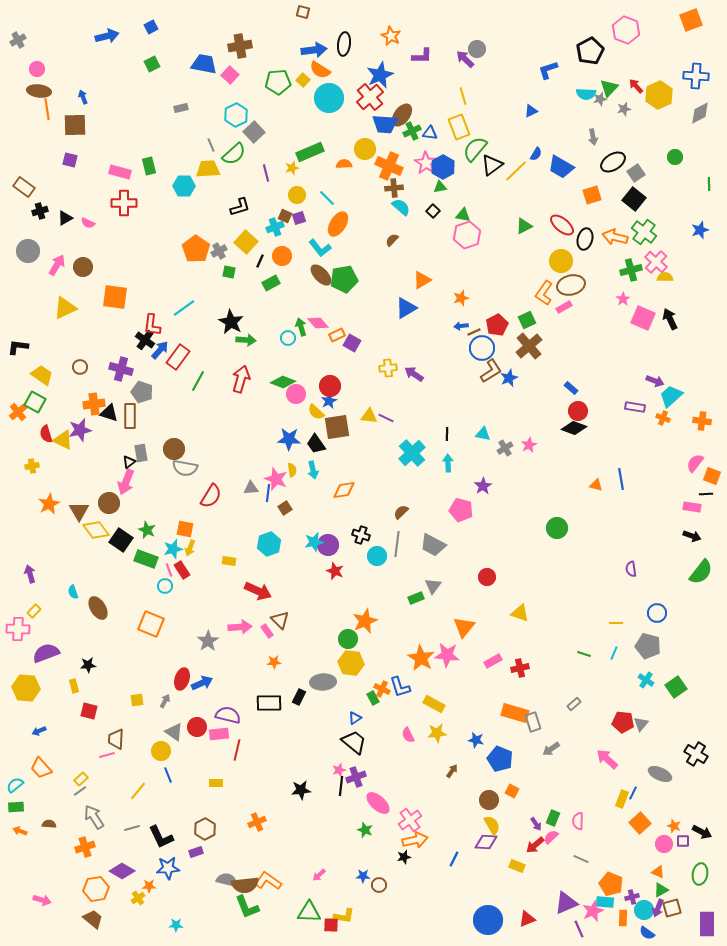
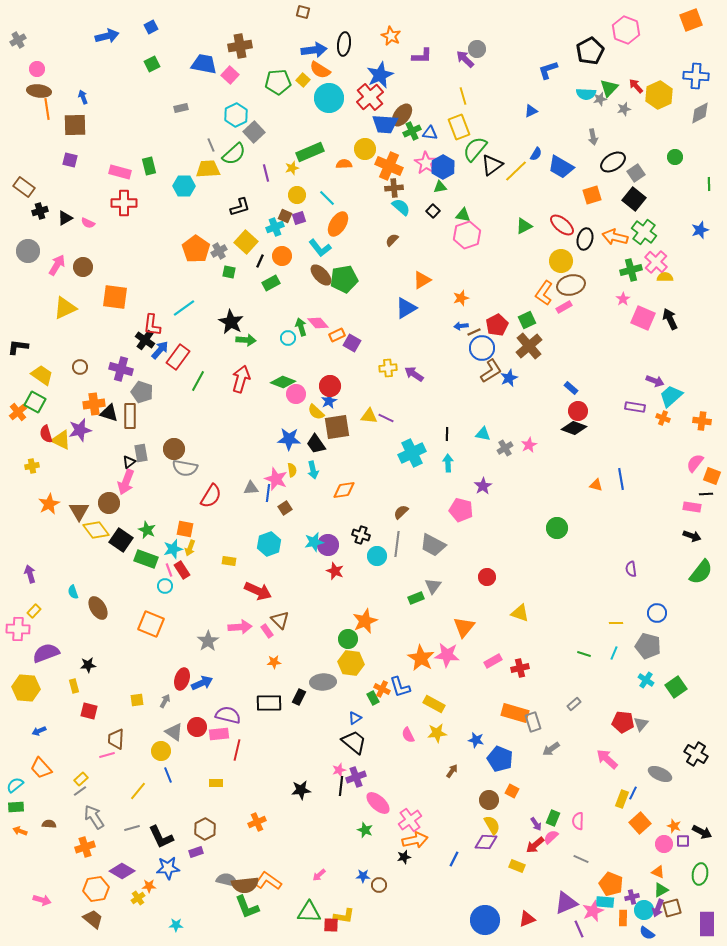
yellow triangle at (63, 440): moved 2 px left
cyan cross at (412, 453): rotated 16 degrees clockwise
blue circle at (488, 920): moved 3 px left
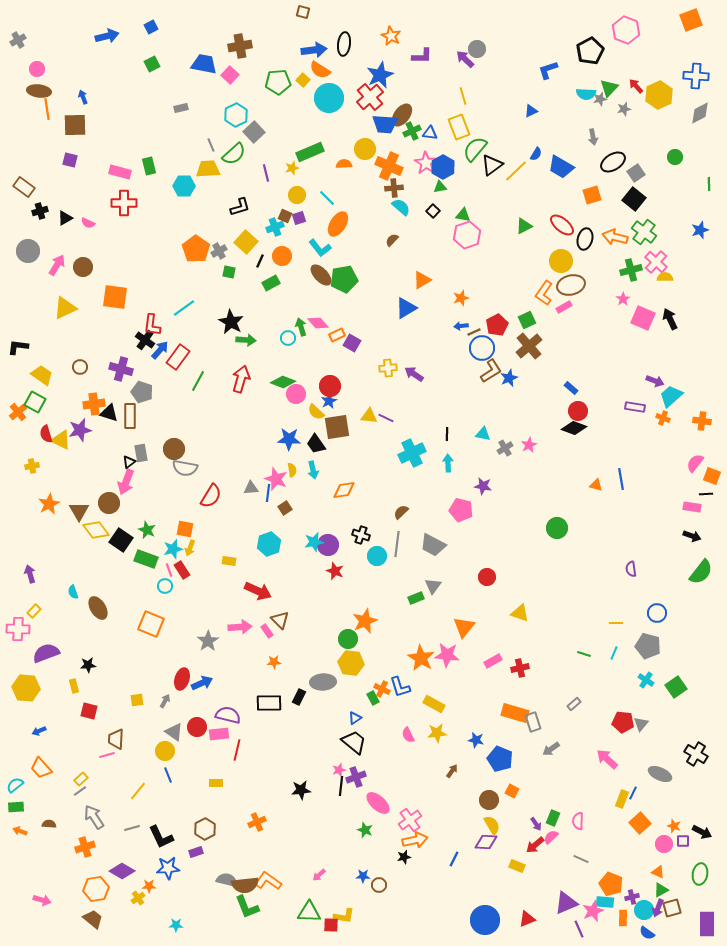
purple star at (483, 486): rotated 30 degrees counterclockwise
yellow circle at (161, 751): moved 4 px right
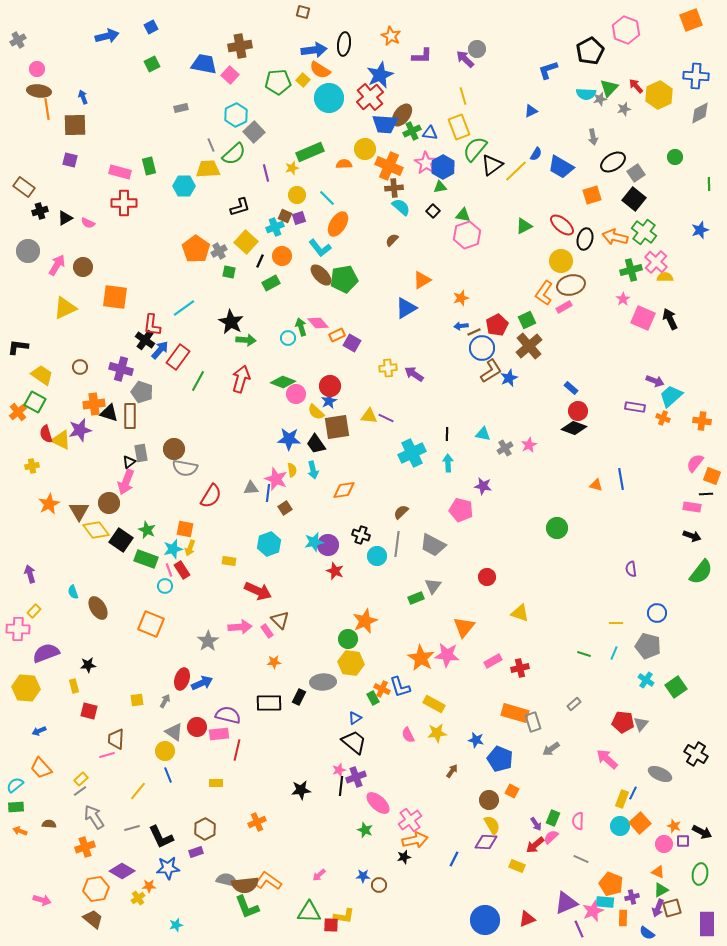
cyan circle at (644, 910): moved 24 px left, 84 px up
cyan star at (176, 925): rotated 16 degrees counterclockwise
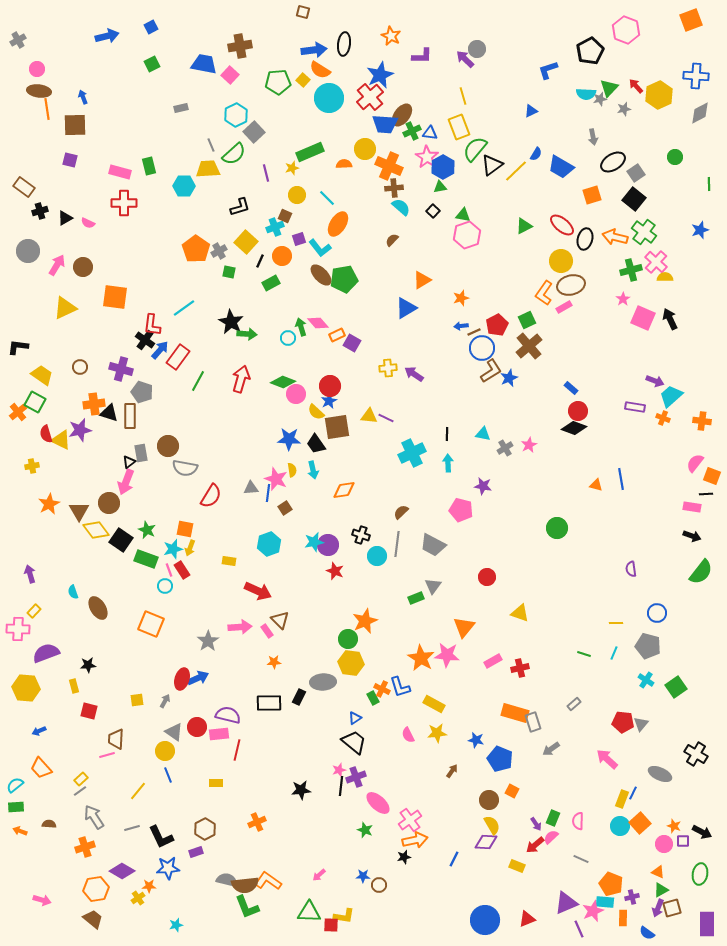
pink star at (426, 163): moved 1 px right, 6 px up
purple square at (299, 218): moved 21 px down
green arrow at (246, 340): moved 1 px right, 6 px up
brown circle at (174, 449): moved 6 px left, 3 px up
blue arrow at (202, 683): moved 4 px left, 5 px up
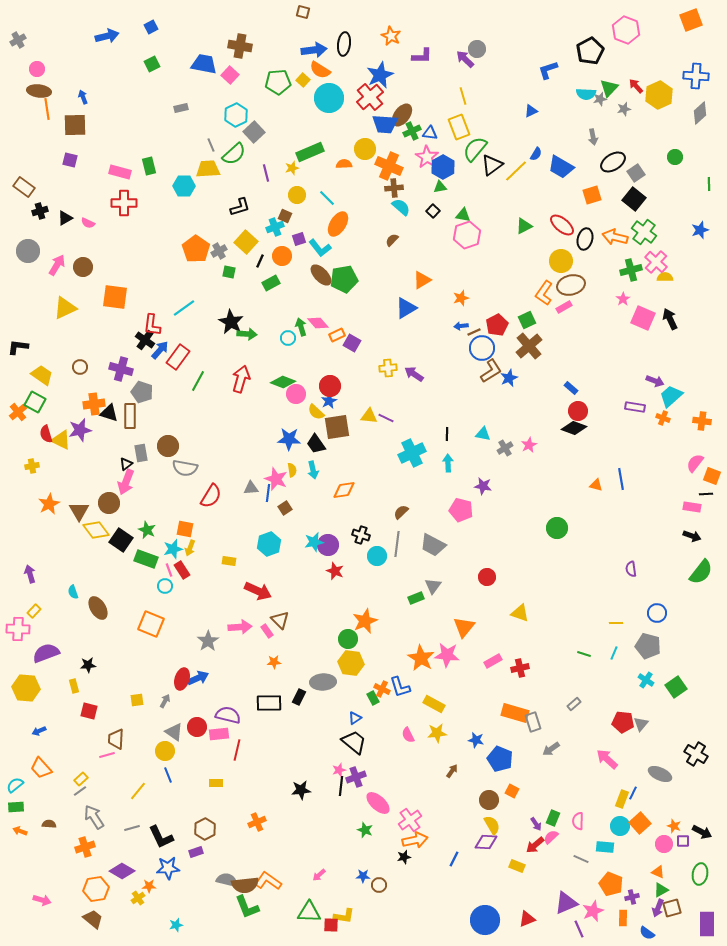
brown cross at (240, 46): rotated 20 degrees clockwise
gray diamond at (700, 113): rotated 15 degrees counterclockwise
black triangle at (129, 462): moved 3 px left, 2 px down
cyan rectangle at (605, 902): moved 55 px up
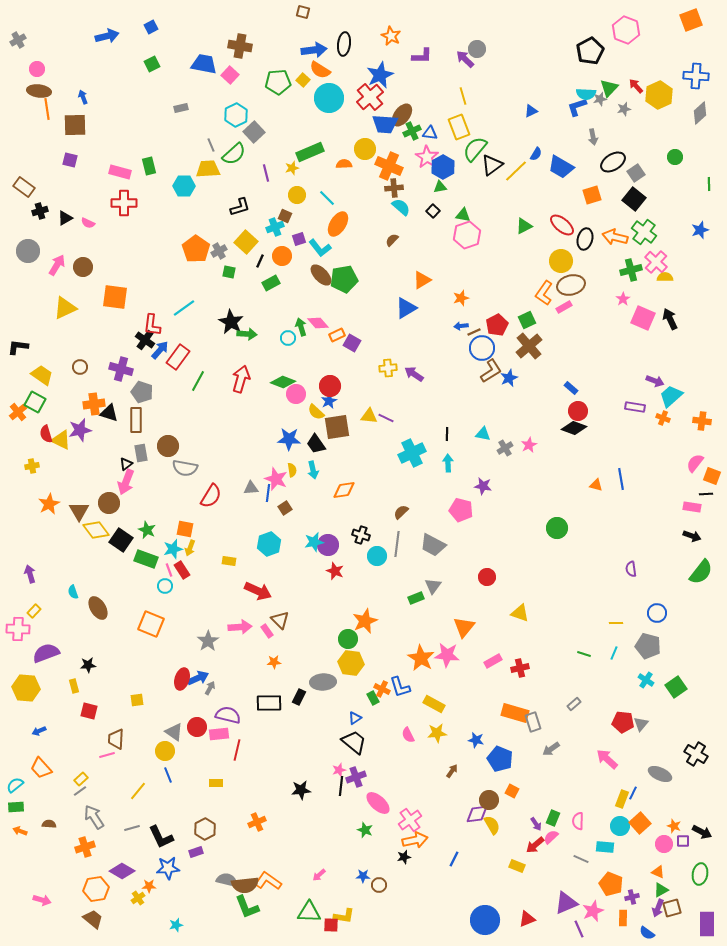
blue L-shape at (548, 70): moved 29 px right, 37 px down
brown rectangle at (130, 416): moved 6 px right, 4 px down
gray arrow at (165, 701): moved 45 px right, 13 px up
purple diamond at (486, 842): moved 9 px left, 28 px up; rotated 10 degrees counterclockwise
